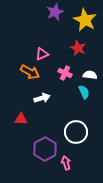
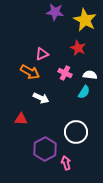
purple star: rotated 30 degrees clockwise
cyan semicircle: rotated 56 degrees clockwise
white arrow: moved 1 px left; rotated 42 degrees clockwise
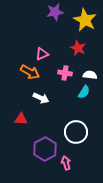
purple star: rotated 18 degrees counterclockwise
pink cross: rotated 16 degrees counterclockwise
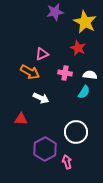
yellow star: moved 2 px down
pink arrow: moved 1 px right, 1 px up
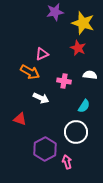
yellow star: moved 2 px left, 1 px down; rotated 10 degrees counterclockwise
pink cross: moved 1 px left, 8 px down
cyan semicircle: moved 14 px down
red triangle: moved 1 px left; rotated 16 degrees clockwise
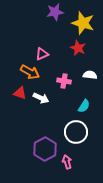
red triangle: moved 26 px up
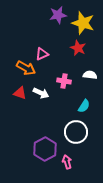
purple star: moved 3 px right, 3 px down
orange arrow: moved 4 px left, 4 px up
white arrow: moved 5 px up
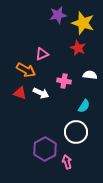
orange arrow: moved 2 px down
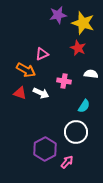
white semicircle: moved 1 px right, 1 px up
pink arrow: rotated 56 degrees clockwise
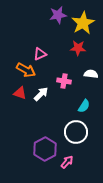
yellow star: rotated 25 degrees clockwise
red star: rotated 21 degrees counterclockwise
pink triangle: moved 2 px left
white arrow: moved 1 px down; rotated 70 degrees counterclockwise
